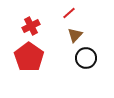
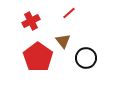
red cross: moved 5 px up
brown triangle: moved 12 px left, 6 px down; rotated 21 degrees counterclockwise
red pentagon: moved 9 px right
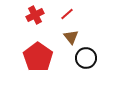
red line: moved 2 px left, 1 px down
red cross: moved 4 px right, 6 px up
brown triangle: moved 8 px right, 4 px up
